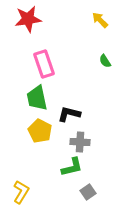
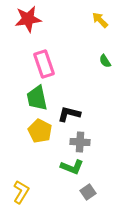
green L-shape: rotated 35 degrees clockwise
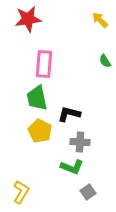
pink rectangle: rotated 24 degrees clockwise
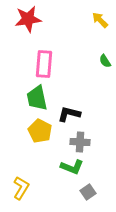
yellow L-shape: moved 4 px up
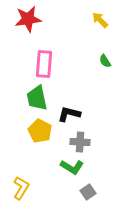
green L-shape: rotated 10 degrees clockwise
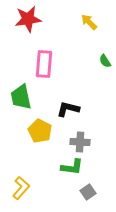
yellow arrow: moved 11 px left, 2 px down
green trapezoid: moved 16 px left, 1 px up
black L-shape: moved 1 px left, 5 px up
green L-shape: rotated 25 degrees counterclockwise
yellow L-shape: rotated 10 degrees clockwise
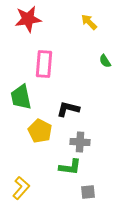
green L-shape: moved 2 px left
gray square: rotated 28 degrees clockwise
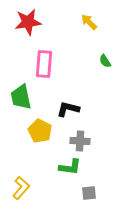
red star: moved 3 px down
gray cross: moved 1 px up
gray square: moved 1 px right, 1 px down
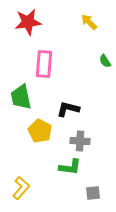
gray square: moved 4 px right
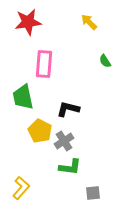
green trapezoid: moved 2 px right
gray cross: moved 16 px left; rotated 36 degrees counterclockwise
